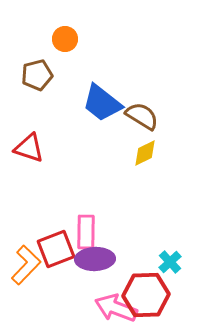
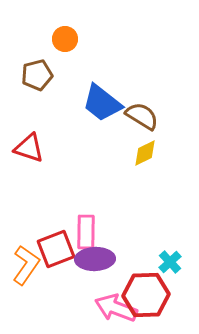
orange L-shape: rotated 9 degrees counterclockwise
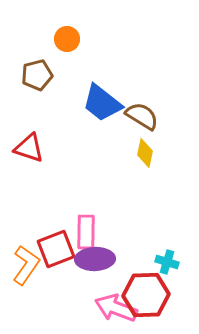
orange circle: moved 2 px right
yellow diamond: rotated 52 degrees counterclockwise
cyan cross: moved 3 px left; rotated 30 degrees counterclockwise
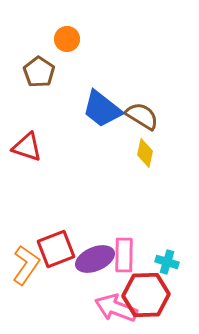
brown pentagon: moved 2 px right, 3 px up; rotated 24 degrees counterclockwise
blue trapezoid: moved 6 px down
red triangle: moved 2 px left, 1 px up
pink rectangle: moved 38 px right, 23 px down
purple ellipse: rotated 21 degrees counterclockwise
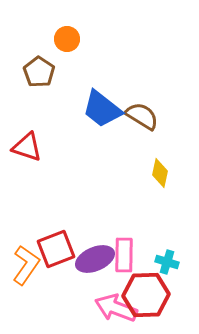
yellow diamond: moved 15 px right, 20 px down
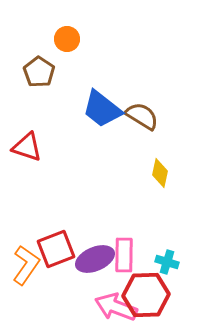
pink arrow: moved 1 px up
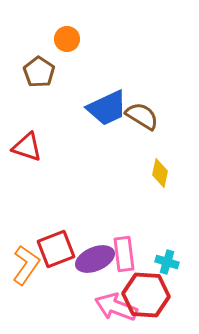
blue trapezoid: moved 5 px right, 1 px up; rotated 63 degrees counterclockwise
pink rectangle: moved 1 px up; rotated 8 degrees counterclockwise
red hexagon: rotated 6 degrees clockwise
